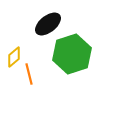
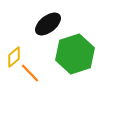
green hexagon: moved 3 px right
orange line: moved 1 px right, 1 px up; rotated 30 degrees counterclockwise
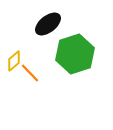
yellow diamond: moved 4 px down
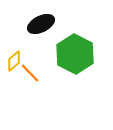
black ellipse: moved 7 px left; rotated 12 degrees clockwise
green hexagon: rotated 15 degrees counterclockwise
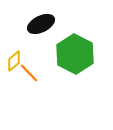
orange line: moved 1 px left
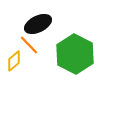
black ellipse: moved 3 px left
orange line: moved 28 px up
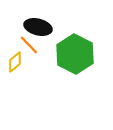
black ellipse: moved 3 px down; rotated 40 degrees clockwise
yellow diamond: moved 1 px right, 1 px down
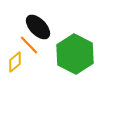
black ellipse: rotated 32 degrees clockwise
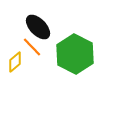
orange line: moved 3 px right, 2 px down
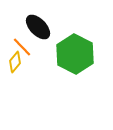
orange line: moved 10 px left
yellow diamond: rotated 10 degrees counterclockwise
